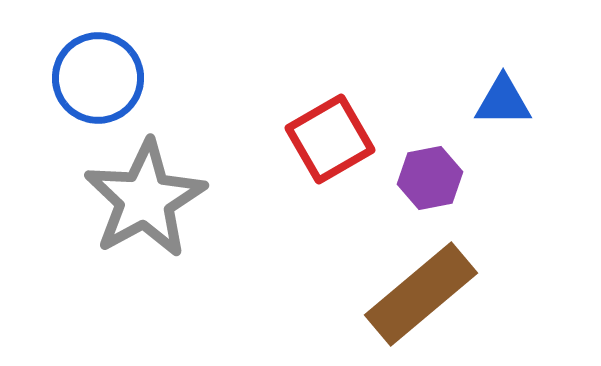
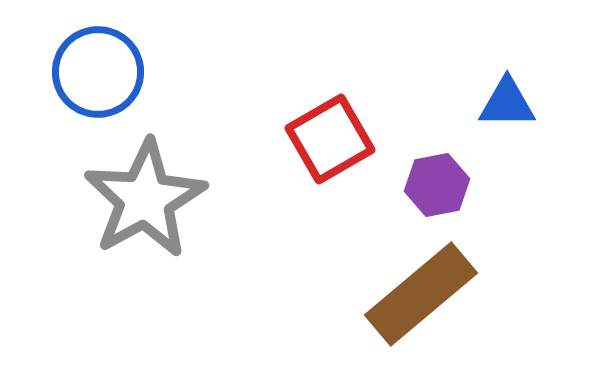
blue circle: moved 6 px up
blue triangle: moved 4 px right, 2 px down
purple hexagon: moved 7 px right, 7 px down
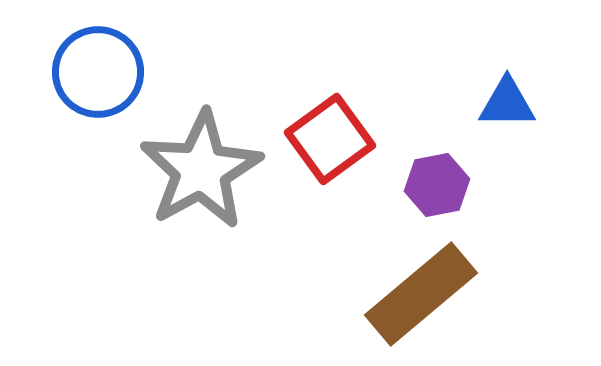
red square: rotated 6 degrees counterclockwise
gray star: moved 56 px right, 29 px up
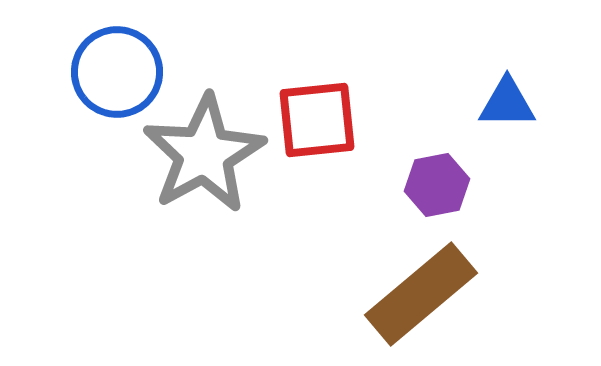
blue circle: moved 19 px right
red square: moved 13 px left, 19 px up; rotated 30 degrees clockwise
gray star: moved 3 px right, 16 px up
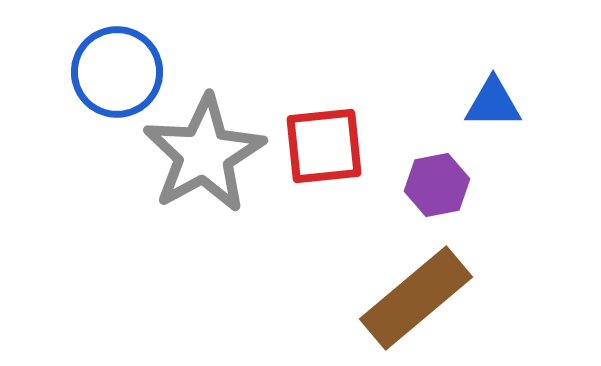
blue triangle: moved 14 px left
red square: moved 7 px right, 26 px down
brown rectangle: moved 5 px left, 4 px down
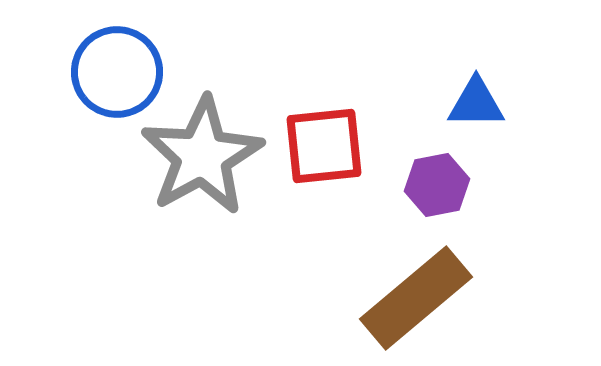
blue triangle: moved 17 px left
gray star: moved 2 px left, 2 px down
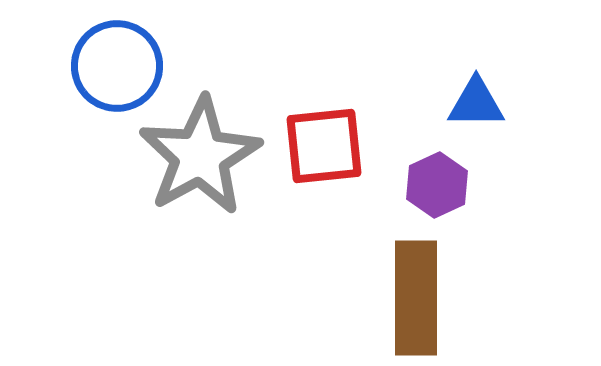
blue circle: moved 6 px up
gray star: moved 2 px left
purple hexagon: rotated 14 degrees counterclockwise
brown rectangle: rotated 50 degrees counterclockwise
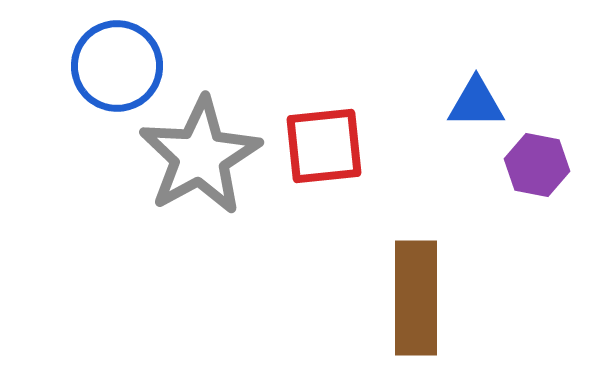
purple hexagon: moved 100 px right, 20 px up; rotated 24 degrees counterclockwise
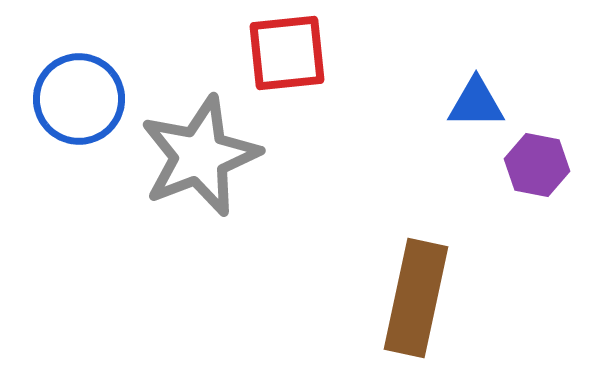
blue circle: moved 38 px left, 33 px down
red square: moved 37 px left, 93 px up
gray star: rotated 8 degrees clockwise
brown rectangle: rotated 12 degrees clockwise
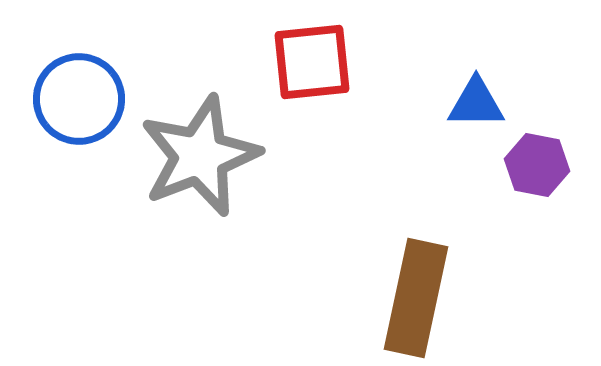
red square: moved 25 px right, 9 px down
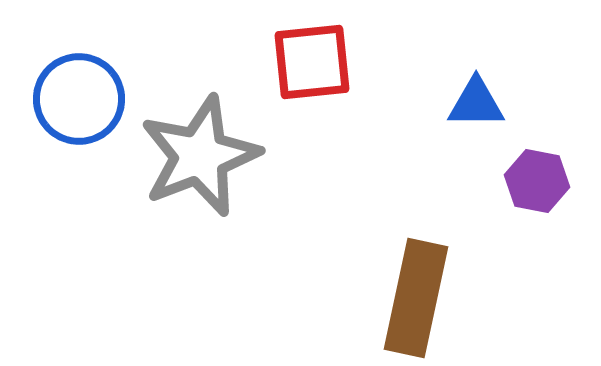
purple hexagon: moved 16 px down
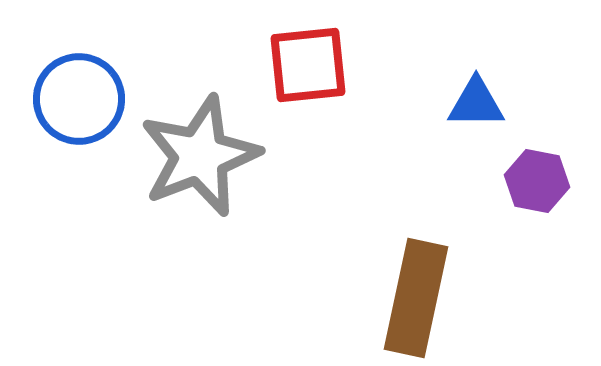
red square: moved 4 px left, 3 px down
